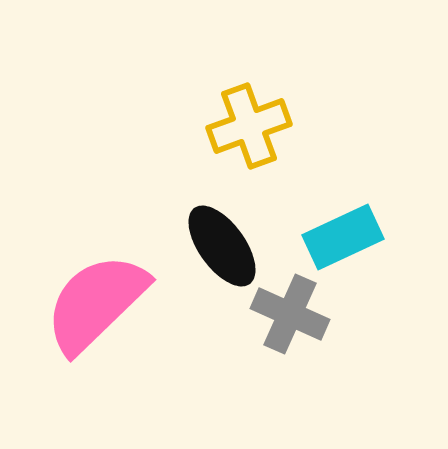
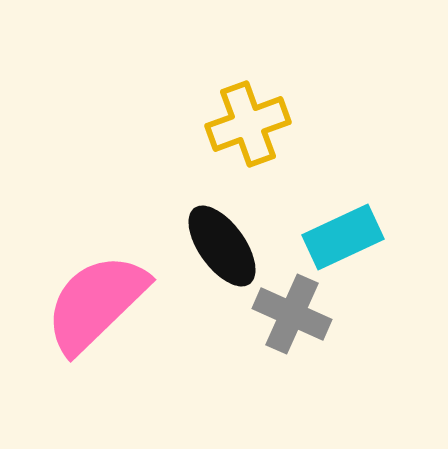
yellow cross: moved 1 px left, 2 px up
gray cross: moved 2 px right
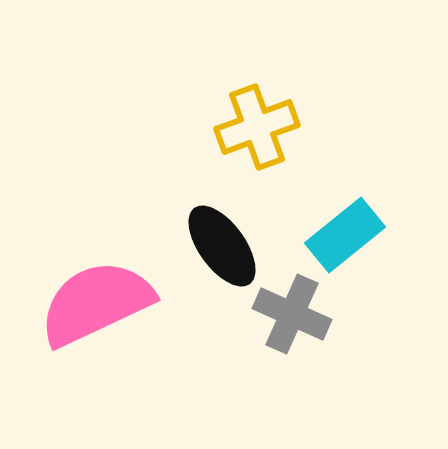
yellow cross: moved 9 px right, 3 px down
cyan rectangle: moved 2 px right, 2 px up; rotated 14 degrees counterclockwise
pink semicircle: rotated 19 degrees clockwise
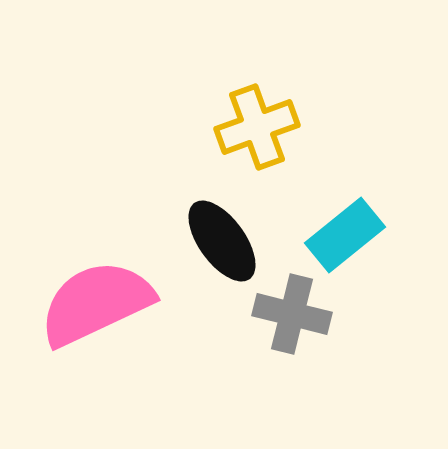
black ellipse: moved 5 px up
gray cross: rotated 10 degrees counterclockwise
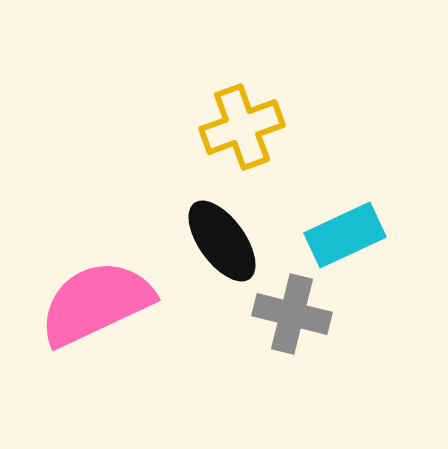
yellow cross: moved 15 px left
cyan rectangle: rotated 14 degrees clockwise
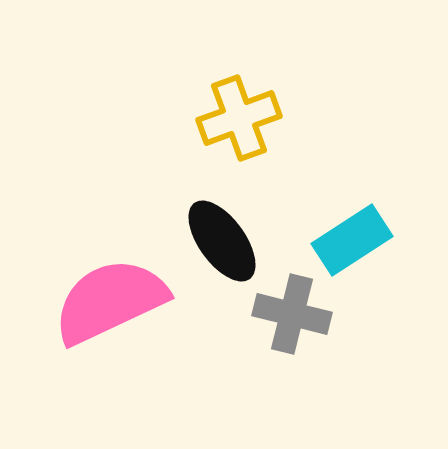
yellow cross: moved 3 px left, 9 px up
cyan rectangle: moved 7 px right, 5 px down; rotated 8 degrees counterclockwise
pink semicircle: moved 14 px right, 2 px up
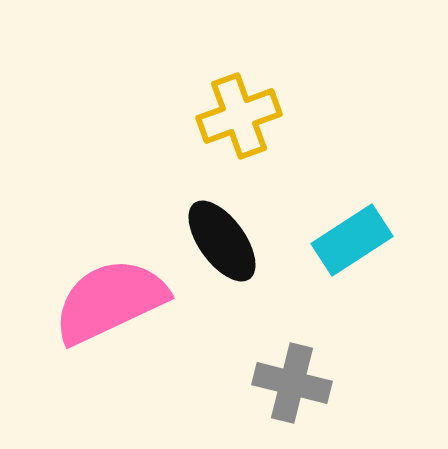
yellow cross: moved 2 px up
gray cross: moved 69 px down
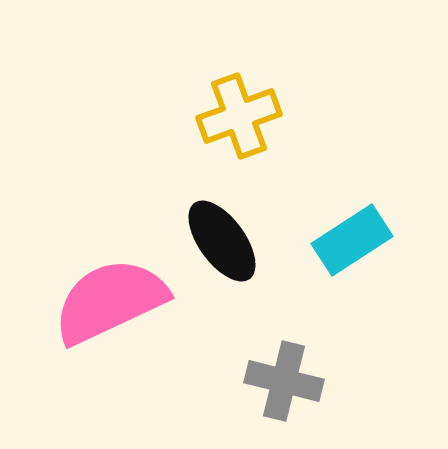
gray cross: moved 8 px left, 2 px up
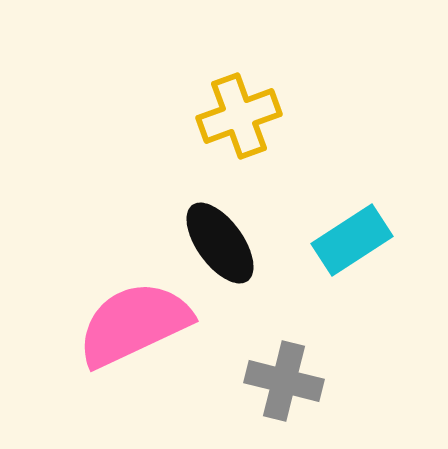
black ellipse: moved 2 px left, 2 px down
pink semicircle: moved 24 px right, 23 px down
